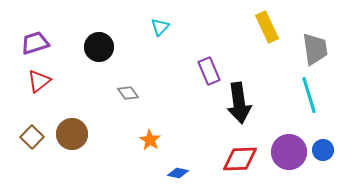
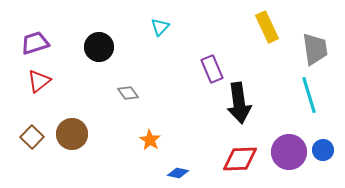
purple rectangle: moved 3 px right, 2 px up
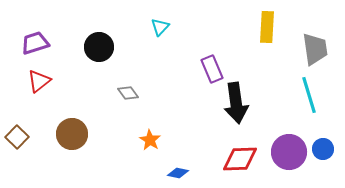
yellow rectangle: rotated 28 degrees clockwise
black arrow: moved 3 px left
brown square: moved 15 px left
blue circle: moved 1 px up
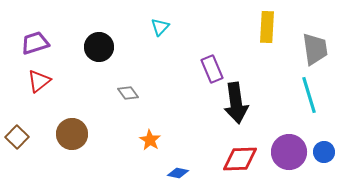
blue circle: moved 1 px right, 3 px down
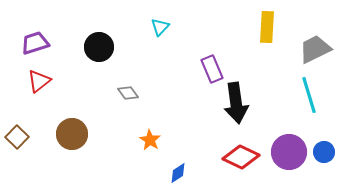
gray trapezoid: rotated 108 degrees counterclockwise
red diamond: moved 1 px right, 2 px up; rotated 27 degrees clockwise
blue diamond: rotated 45 degrees counterclockwise
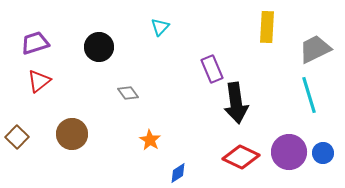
blue circle: moved 1 px left, 1 px down
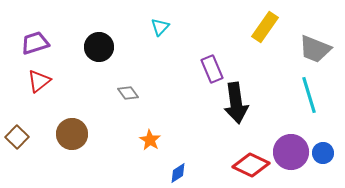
yellow rectangle: moved 2 px left; rotated 32 degrees clockwise
gray trapezoid: rotated 132 degrees counterclockwise
purple circle: moved 2 px right
red diamond: moved 10 px right, 8 px down
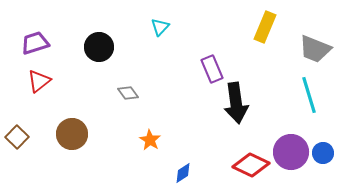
yellow rectangle: rotated 12 degrees counterclockwise
blue diamond: moved 5 px right
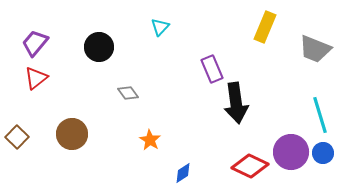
purple trapezoid: rotated 32 degrees counterclockwise
red triangle: moved 3 px left, 3 px up
cyan line: moved 11 px right, 20 px down
red diamond: moved 1 px left, 1 px down
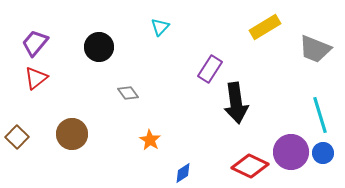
yellow rectangle: rotated 36 degrees clockwise
purple rectangle: moved 2 px left; rotated 56 degrees clockwise
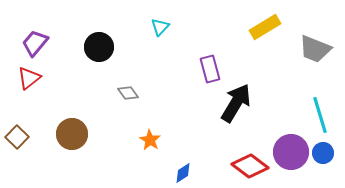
purple rectangle: rotated 48 degrees counterclockwise
red triangle: moved 7 px left
black arrow: rotated 141 degrees counterclockwise
red diamond: rotated 12 degrees clockwise
